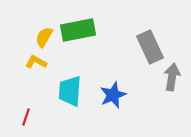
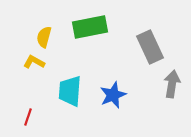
green rectangle: moved 12 px right, 3 px up
yellow semicircle: rotated 15 degrees counterclockwise
yellow L-shape: moved 2 px left
gray arrow: moved 7 px down
red line: moved 2 px right
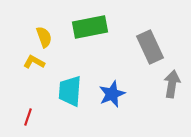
yellow semicircle: rotated 145 degrees clockwise
blue star: moved 1 px left, 1 px up
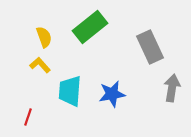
green rectangle: rotated 28 degrees counterclockwise
yellow L-shape: moved 6 px right, 3 px down; rotated 20 degrees clockwise
gray arrow: moved 4 px down
blue star: rotated 12 degrees clockwise
